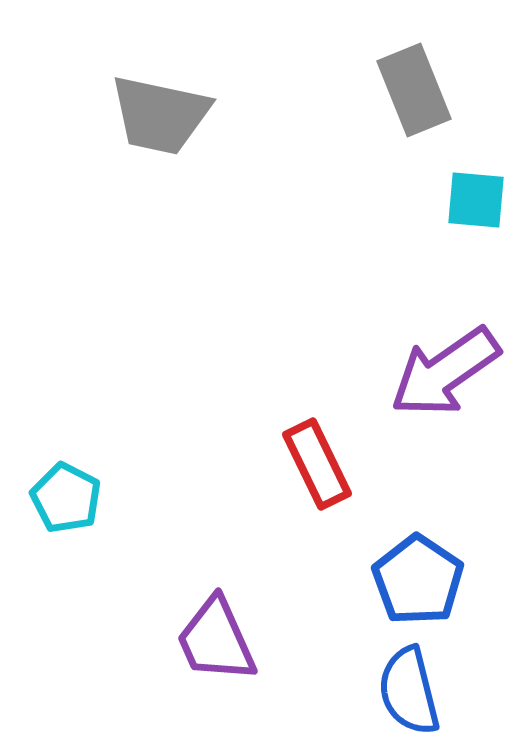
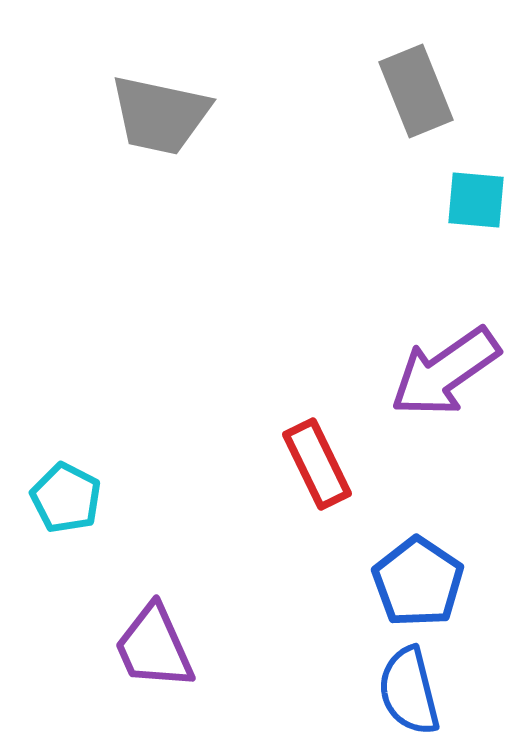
gray rectangle: moved 2 px right, 1 px down
blue pentagon: moved 2 px down
purple trapezoid: moved 62 px left, 7 px down
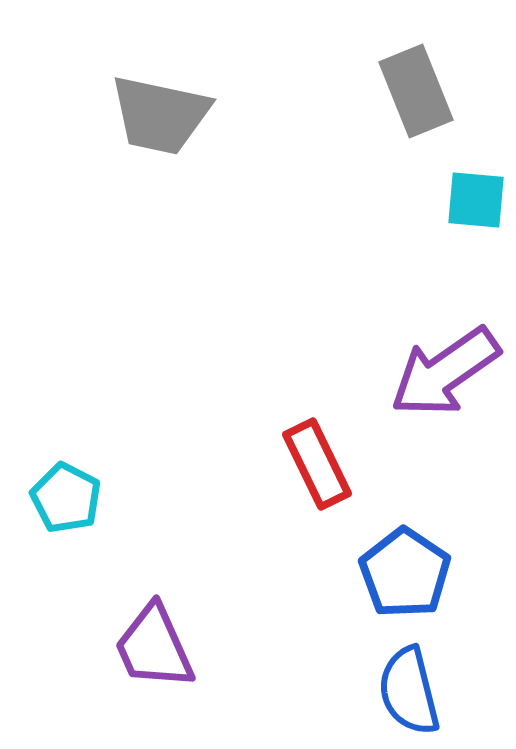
blue pentagon: moved 13 px left, 9 px up
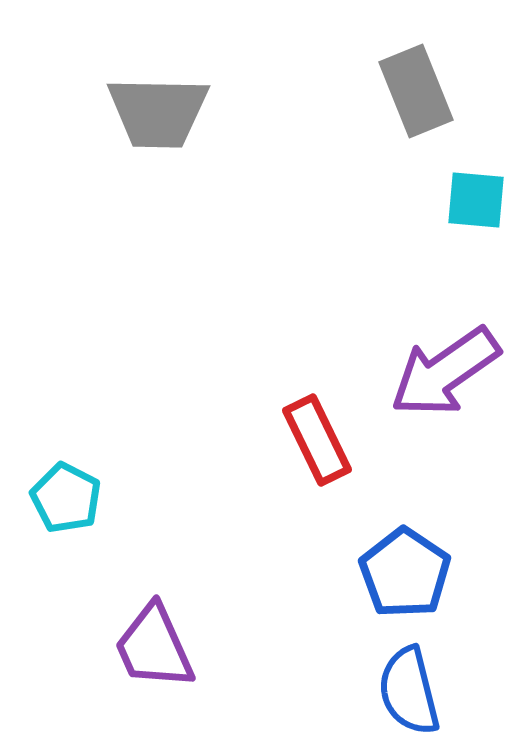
gray trapezoid: moved 2 px left, 3 px up; rotated 11 degrees counterclockwise
red rectangle: moved 24 px up
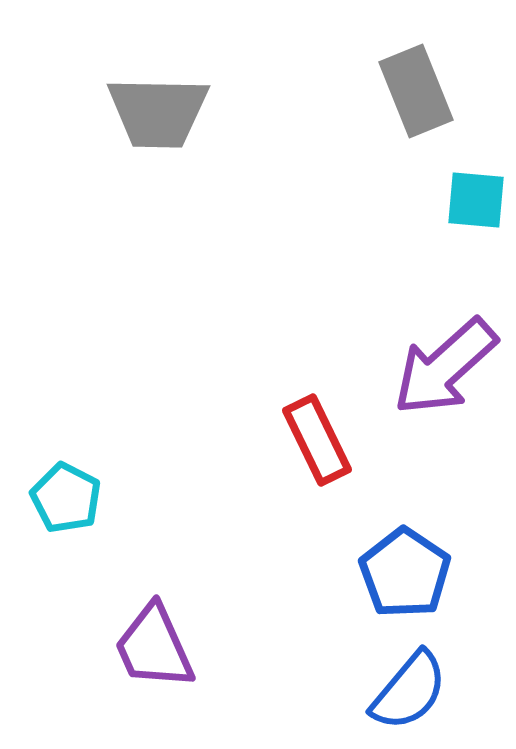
purple arrow: moved 5 px up; rotated 7 degrees counterclockwise
blue semicircle: rotated 126 degrees counterclockwise
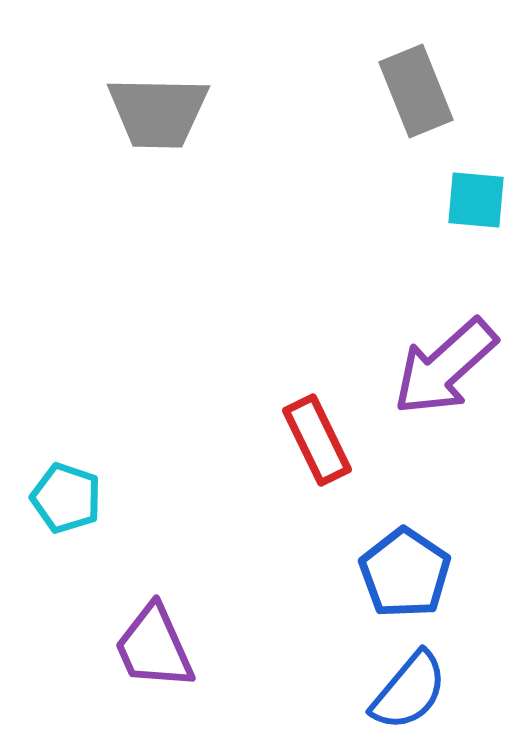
cyan pentagon: rotated 8 degrees counterclockwise
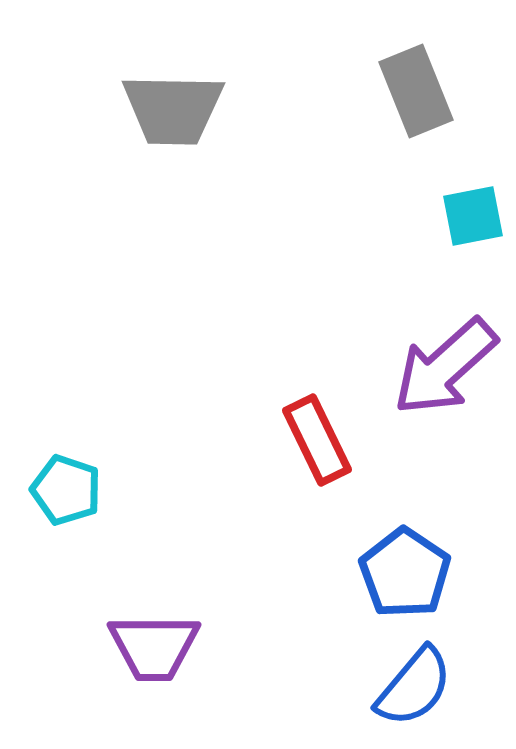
gray trapezoid: moved 15 px right, 3 px up
cyan square: moved 3 px left, 16 px down; rotated 16 degrees counterclockwise
cyan pentagon: moved 8 px up
purple trapezoid: rotated 66 degrees counterclockwise
blue semicircle: moved 5 px right, 4 px up
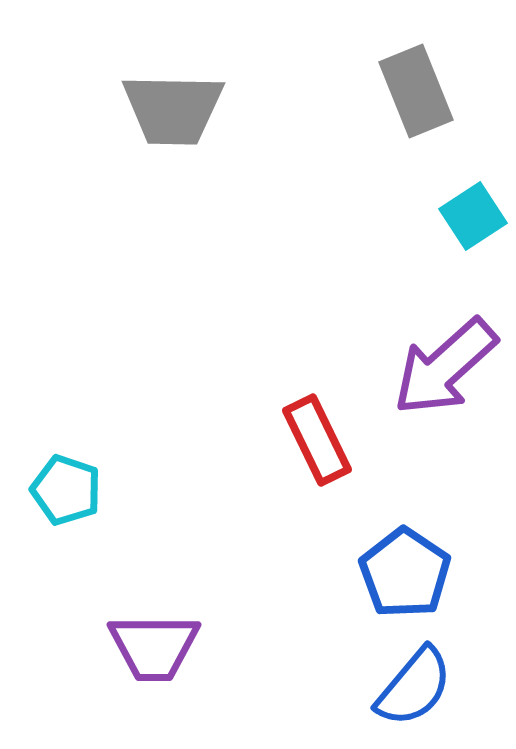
cyan square: rotated 22 degrees counterclockwise
